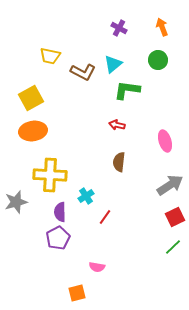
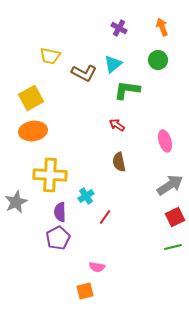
brown L-shape: moved 1 px right, 1 px down
red arrow: rotated 21 degrees clockwise
brown semicircle: rotated 18 degrees counterclockwise
gray star: rotated 10 degrees counterclockwise
green line: rotated 30 degrees clockwise
orange square: moved 8 px right, 2 px up
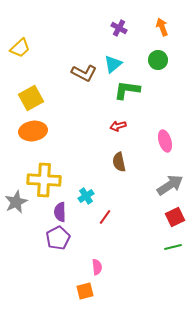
yellow trapezoid: moved 30 px left, 8 px up; rotated 55 degrees counterclockwise
red arrow: moved 1 px right, 1 px down; rotated 49 degrees counterclockwise
yellow cross: moved 6 px left, 5 px down
pink semicircle: rotated 105 degrees counterclockwise
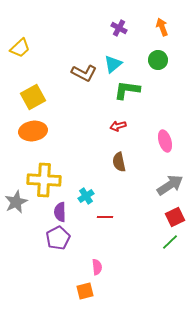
yellow square: moved 2 px right, 1 px up
red line: rotated 56 degrees clockwise
green line: moved 3 px left, 5 px up; rotated 30 degrees counterclockwise
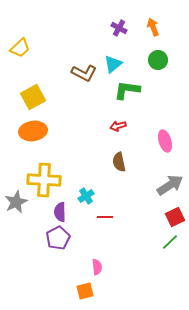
orange arrow: moved 9 px left
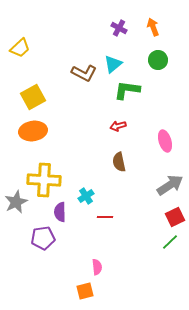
purple pentagon: moved 15 px left; rotated 20 degrees clockwise
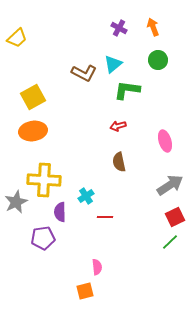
yellow trapezoid: moved 3 px left, 10 px up
